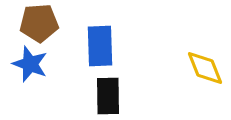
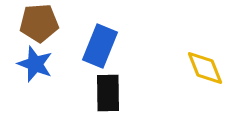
blue rectangle: rotated 24 degrees clockwise
blue star: moved 5 px right
black rectangle: moved 3 px up
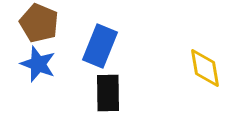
brown pentagon: rotated 27 degrees clockwise
blue star: moved 3 px right
yellow diamond: rotated 12 degrees clockwise
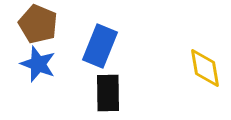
brown pentagon: moved 1 px left, 1 px down
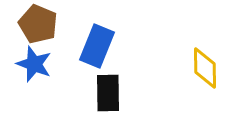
blue rectangle: moved 3 px left
blue star: moved 4 px left
yellow diamond: rotated 9 degrees clockwise
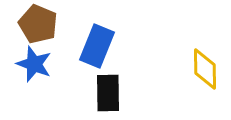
yellow diamond: moved 1 px down
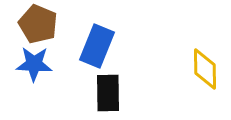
blue star: rotated 18 degrees counterclockwise
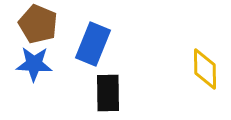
blue rectangle: moved 4 px left, 2 px up
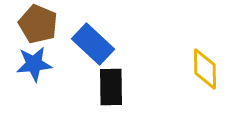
blue rectangle: rotated 69 degrees counterclockwise
blue star: rotated 9 degrees counterclockwise
black rectangle: moved 3 px right, 6 px up
